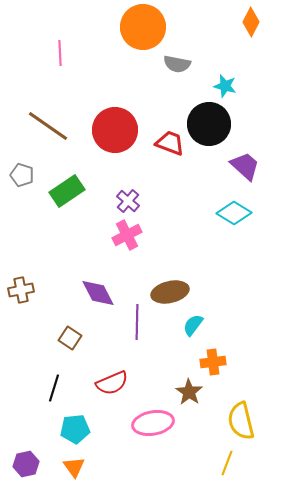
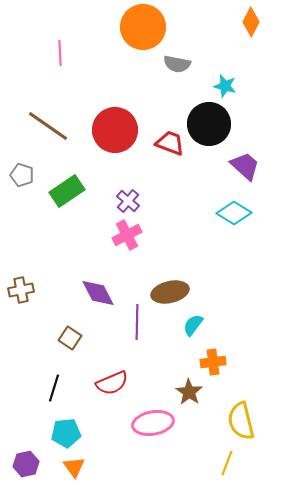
cyan pentagon: moved 9 px left, 4 px down
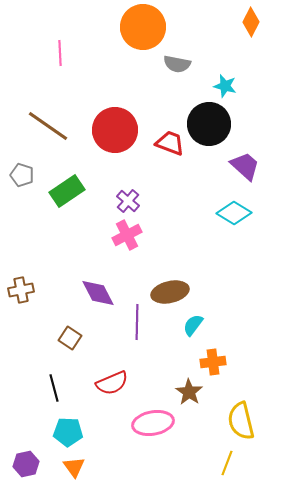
black line: rotated 32 degrees counterclockwise
cyan pentagon: moved 2 px right, 1 px up; rotated 8 degrees clockwise
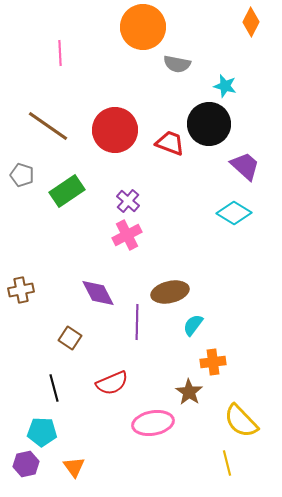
yellow semicircle: rotated 30 degrees counterclockwise
cyan pentagon: moved 26 px left
yellow line: rotated 35 degrees counterclockwise
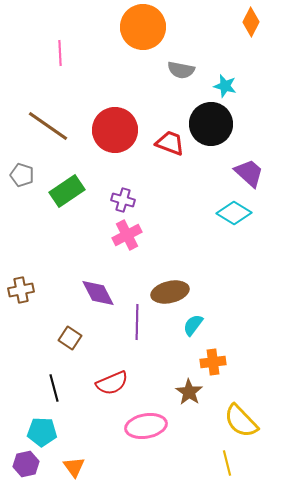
gray semicircle: moved 4 px right, 6 px down
black circle: moved 2 px right
purple trapezoid: moved 4 px right, 7 px down
purple cross: moved 5 px left, 1 px up; rotated 25 degrees counterclockwise
pink ellipse: moved 7 px left, 3 px down
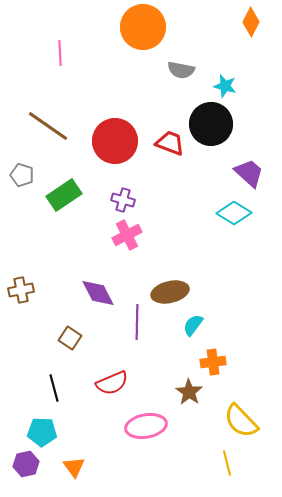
red circle: moved 11 px down
green rectangle: moved 3 px left, 4 px down
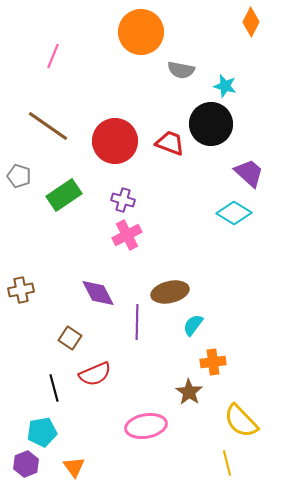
orange circle: moved 2 px left, 5 px down
pink line: moved 7 px left, 3 px down; rotated 25 degrees clockwise
gray pentagon: moved 3 px left, 1 px down
red semicircle: moved 17 px left, 9 px up
cyan pentagon: rotated 12 degrees counterclockwise
purple hexagon: rotated 10 degrees counterclockwise
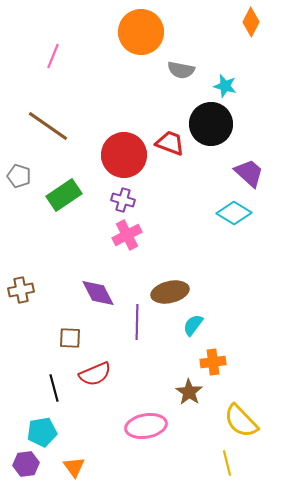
red circle: moved 9 px right, 14 px down
brown square: rotated 30 degrees counterclockwise
purple hexagon: rotated 15 degrees clockwise
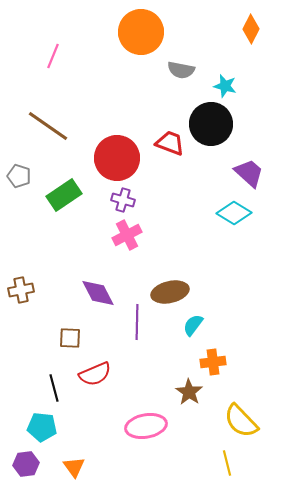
orange diamond: moved 7 px down
red circle: moved 7 px left, 3 px down
cyan pentagon: moved 5 px up; rotated 16 degrees clockwise
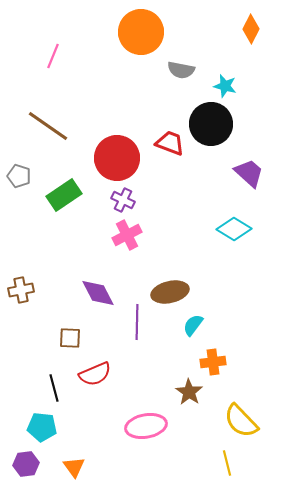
purple cross: rotated 10 degrees clockwise
cyan diamond: moved 16 px down
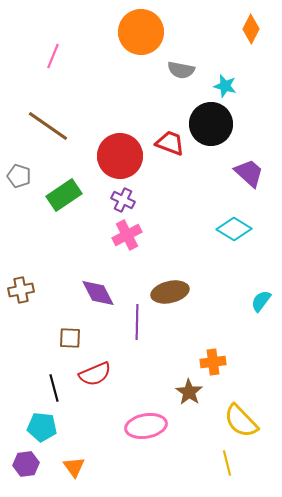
red circle: moved 3 px right, 2 px up
cyan semicircle: moved 68 px right, 24 px up
